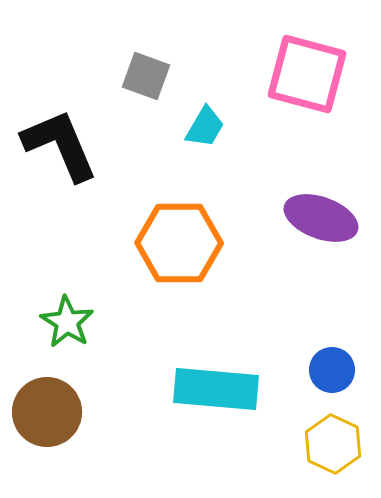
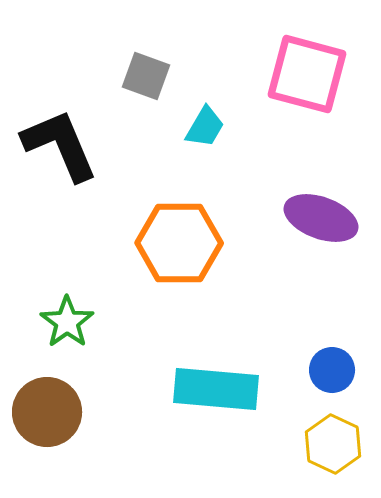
green star: rotated 4 degrees clockwise
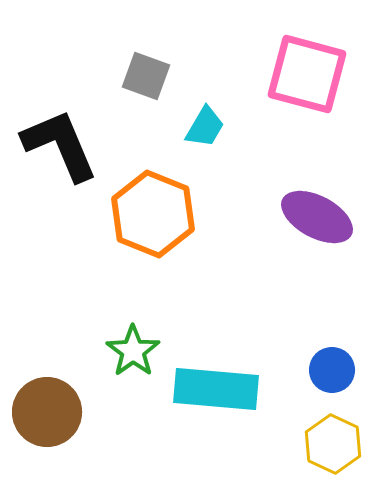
purple ellipse: moved 4 px left, 1 px up; rotated 8 degrees clockwise
orange hexagon: moved 26 px left, 29 px up; rotated 22 degrees clockwise
green star: moved 66 px right, 29 px down
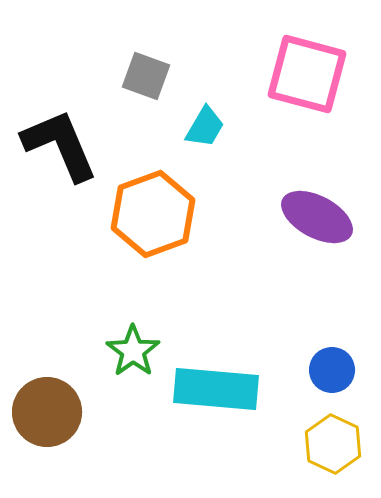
orange hexagon: rotated 18 degrees clockwise
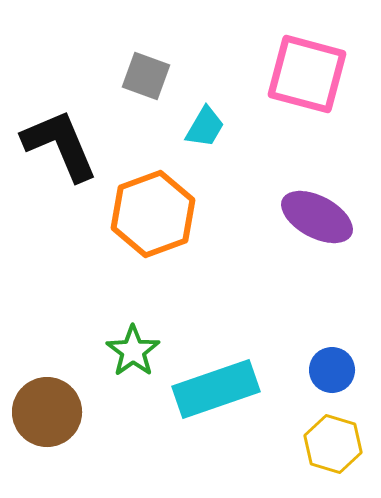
cyan rectangle: rotated 24 degrees counterclockwise
yellow hexagon: rotated 8 degrees counterclockwise
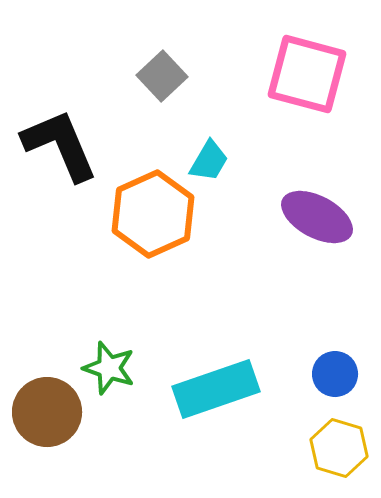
gray square: moved 16 px right; rotated 27 degrees clockwise
cyan trapezoid: moved 4 px right, 34 px down
orange hexagon: rotated 4 degrees counterclockwise
green star: moved 24 px left, 17 px down; rotated 18 degrees counterclockwise
blue circle: moved 3 px right, 4 px down
yellow hexagon: moved 6 px right, 4 px down
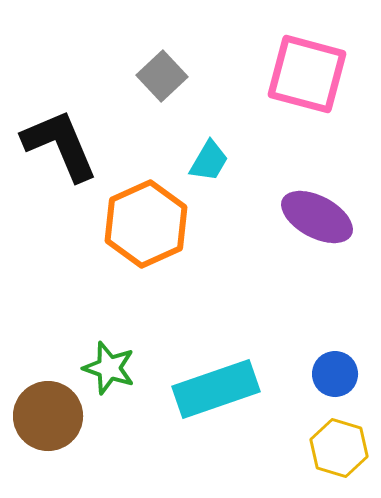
orange hexagon: moved 7 px left, 10 px down
brown circle: moved 1 px right, 4 px down
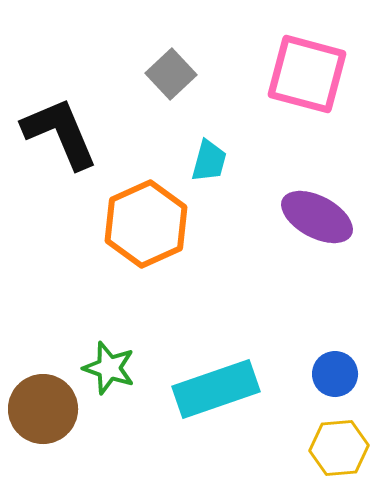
gray square: moved 9 px right, 2 px up
black L-shape: moved 12 px up
cyan trapezoid: rotated 15 degrees counterclockwise
brown circle: moved 5 px left, 7 px up
yellow hexagon: rotated 22 degrees counterclockwise
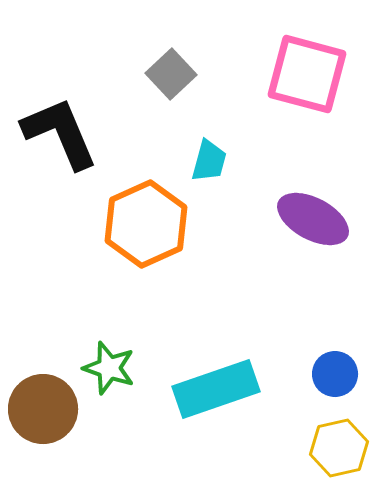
purple ellipse: moved 4 px left, 2 px down
yellow hexagon: rotated 8 degrees counterclockwise
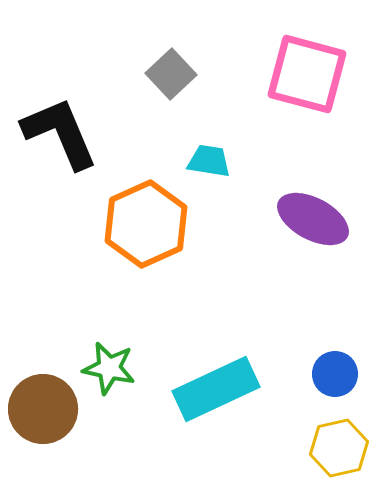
cyan trapezoid: rotated 96 degrees counterclockwise
green star: rotated 6 degrees counterclockwise
cyan rectangle: rotated 6 degrees counterclockwise
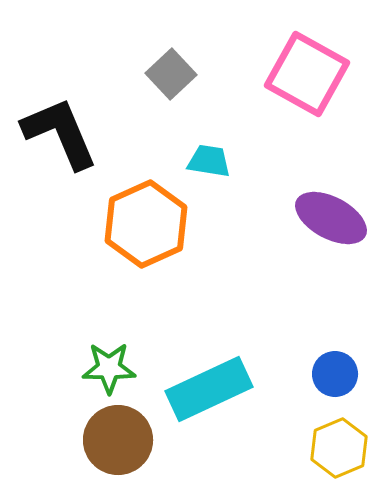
pink square: rotated 14 degrees clockwise
purple ellipse: moved 18 px right, 1 px up
green star: rotated 12 degrees counterclockwise
cyan rectangle: moved 7 px left
brown circle: moved 75 px right, 31 px down
yellow hexagon: rotated 10 degrees counterclockwise
